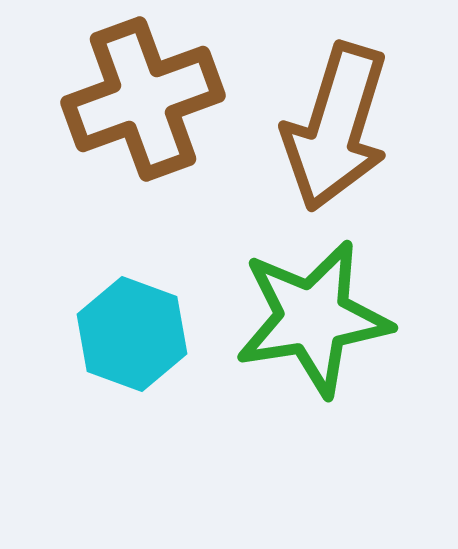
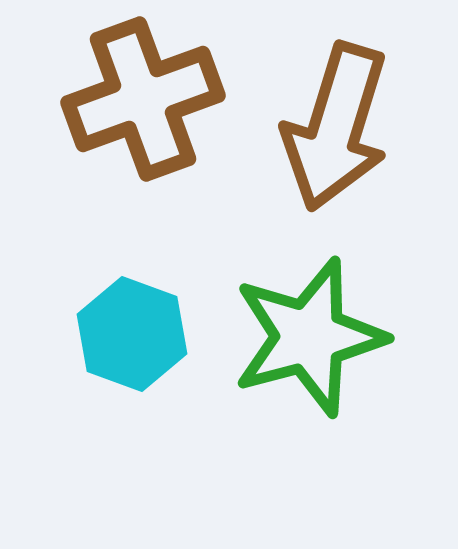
green star: moved 4 px left, 19 px down; rotated 6 degrees counterclockwise
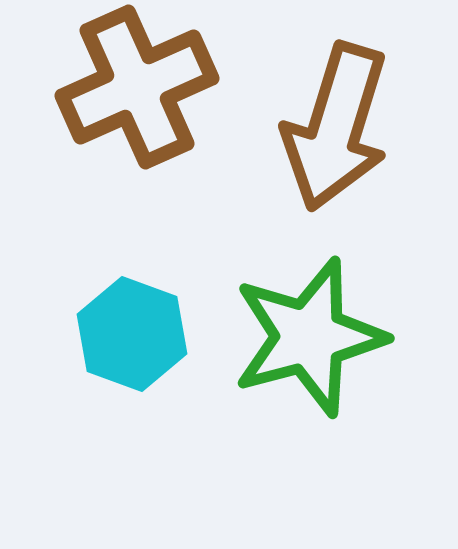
brown cross: moved 6 px left, 12 px up; rotated 4 degrees counterclockwise
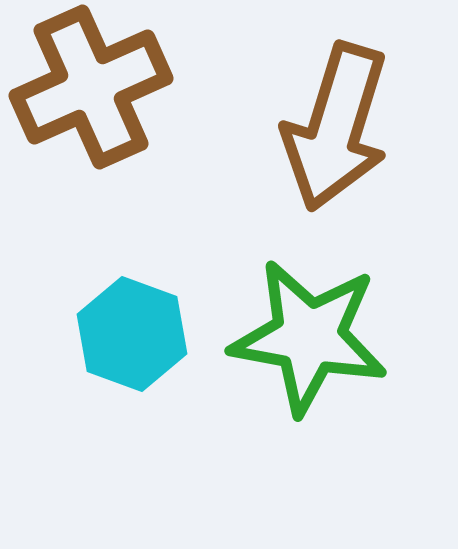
brown cross: moved 46 px left
green star: rotated 25 degrees clockwise
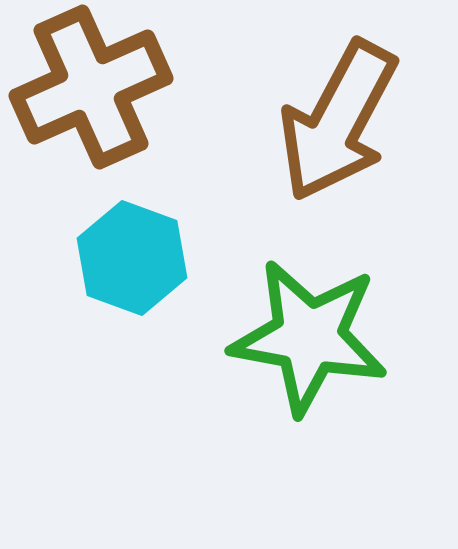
brown arrow: moved 2 px right, 6 px up; rotated 11 degrees clockwise
cyan hexagon: moved 76 px up
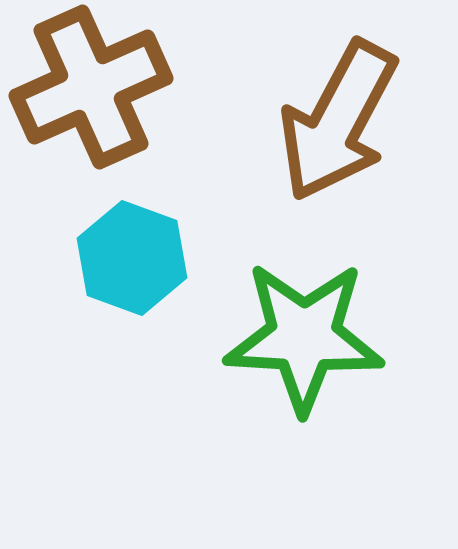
green star: moved 5 px left; rotated 7 degrees counterclockwise
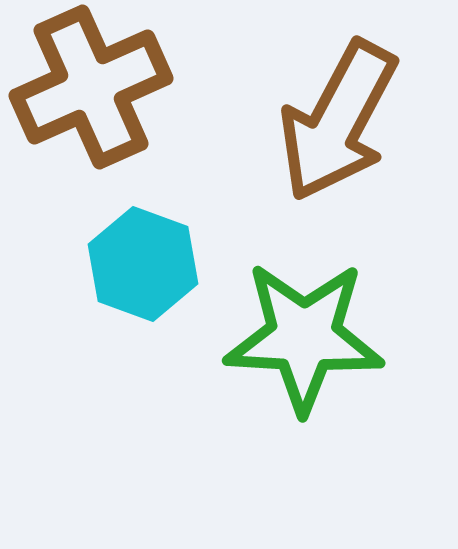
cyan hexagon: moved 11 px right, 6 px down
